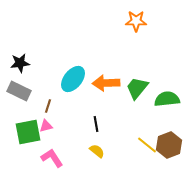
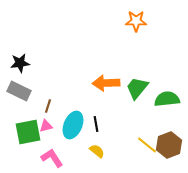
cyan ellipse: moved 46 px down; rotated 16 degrees counterclockwise
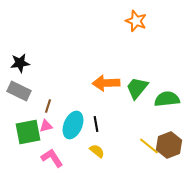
orange star: rotated 20 degrees clockwise
yellow line: moved 2 px right, 1 px down
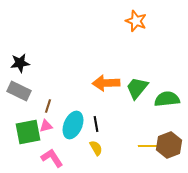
yellow line: rotated 40 degrees counterclockwise
yellow semicircle: moved 1 px left, 3 px up; rotated 21 degrees clockwise
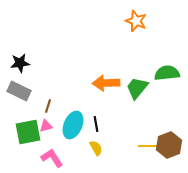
green semicircle: moved 26 px up
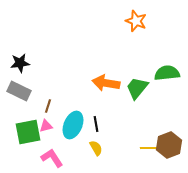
orange arrow: rotated 12 degrees clockwise
yellow line: moved 2 px right, 2 px down
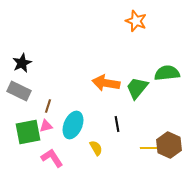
black star: moved 2 px right; rotated 18 degrees counterclockwise
black line: moved 21 px right
brown hexagon: rotated 15 degrees counterclockwise
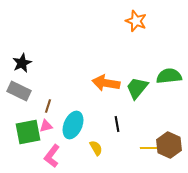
green semicircle: moved 2 px right, 3 px down
pink L-shape: moved 2 px up; rotated 110 degrees counterclockwise
